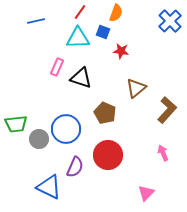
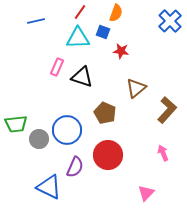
black triangle: moved 1 px right, 1 px up
blue circle: moved 1 px right, 1 px down
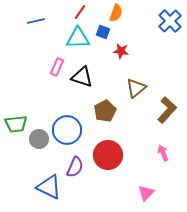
brown pentagon: moved 2 px up; rotated 20 degrees clockwise
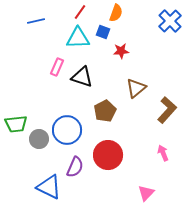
red star: rotated 14 degrees counterclockwise
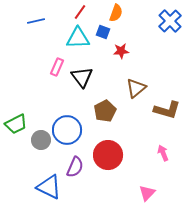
black triangle: rotated 35 degrees clockwise
brown L-shape: rotated 64 degrees clockwise
green trapezoid: rotated 20 degrees counterclockwise
gray circle: moved 2 px right, 1 px down
pink triangle: moved 1 px right
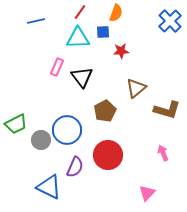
blue square: rotated 24 degrees counterclockwise
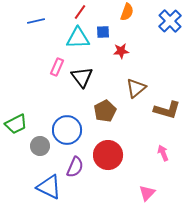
orange semicircle: moved 11 px right, 1 px up
gray circle: moved 1 px left, 6 px down
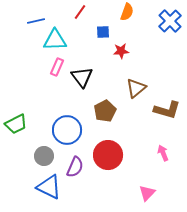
cyan triangle: moved 23 px left, 2 px down
gray circle: moved 4 px right, 10 px down
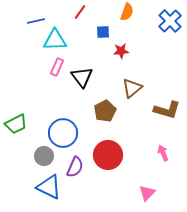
brown triangle: moved 4 px left
blue circle: moved 4 px left, 3 px down
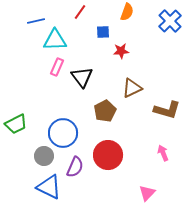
brown triangle: rotated 15 degrees clockwise
